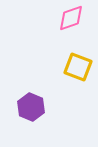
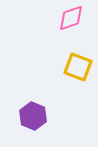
purple hexagon: moved 2 px right, 9 px down
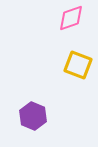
yellow square: moved 2 px up
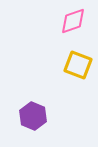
pink diamond: moved 2 px right, 3 px down
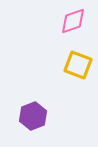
purple hexagon: rotated 16 degrees clockwise
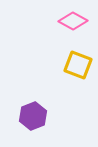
pink diamond: rotated 48 degrees clockwise
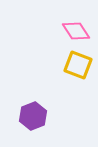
pink diamond: moved 3 px right, 10 px down; rotated 28 degrees clockwise
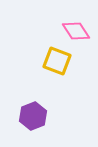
yellow square: moved 21 px left, 4 px up
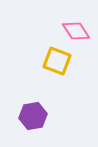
purple hexagon: rotated 12 degrees clockwise
